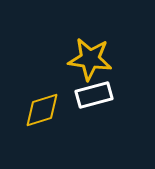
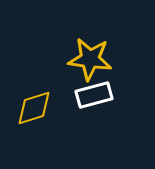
yellow diamond: moved 8 px left, 2 px up
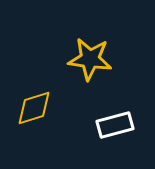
white rectangle: moved 21 px right, 30 px down
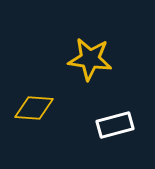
yellow diamond: rotated 21 degrees clockwise
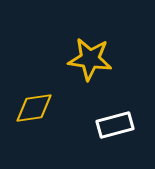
yellow diamond: rotated 12 degrees counterclockwise
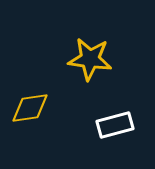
yellow diamond: moved 4 px left
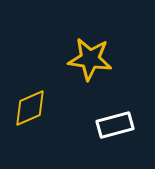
yellow diamond: rotated 15 degrees counterclockwise
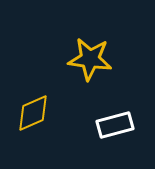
yellow diamond: moved 3 px right, 5 px down
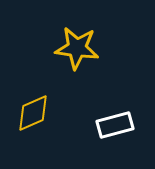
yellow star: moved 13 px left, 11 px up
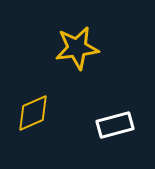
yellow star: rotated 15 degrees counterclockwise
